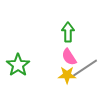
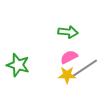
green arrow: rotated 96 degrees clockwise
pink semicircle: rotated 96 degrees clockwise
green star: rotated 20 degrees counterclockwise
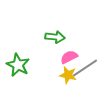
green arrow: moved 13 px left, 5 px down
green star: rotated 10 degrees clockwise
yellow star: moved 1 px right; rotated 12 degrees clockwise
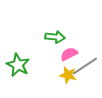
pink semicircle: moved 3 px up
gray line: moved 2 px up
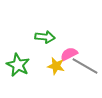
green arrow: moved 10 px left
gray line: rotated 64 degrees clockwise
yellow star: moved 12 px left, 9 px up
